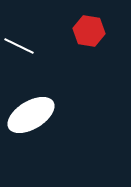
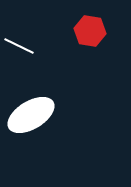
red hexagon: moved 1 px right
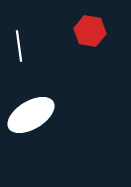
white line: rotated 56 degrees clockwise
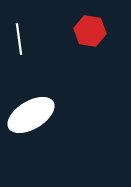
white line: moved 7 px up
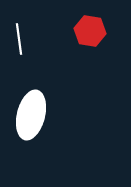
white ellipse: rotated 45 degrees counterclockwise
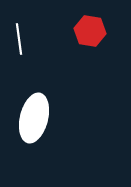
white ellipse: moved 3 px right, 3 px down
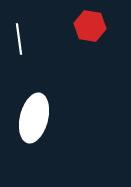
red hexagon: moved 5 px up
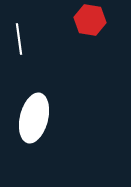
red hexagon: moved 6 px up
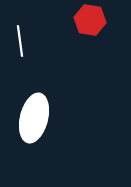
white line: moved 1 px right, 2 px down
